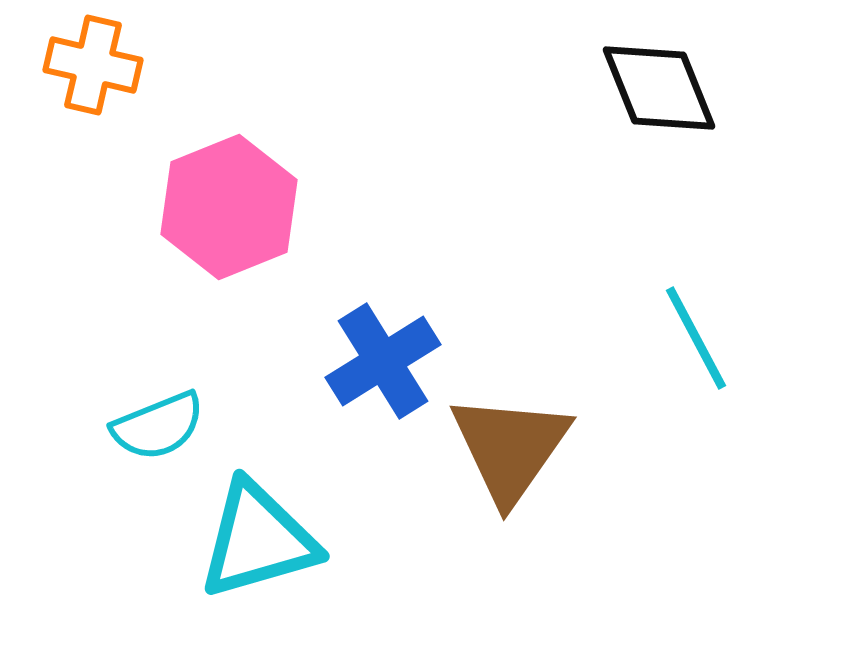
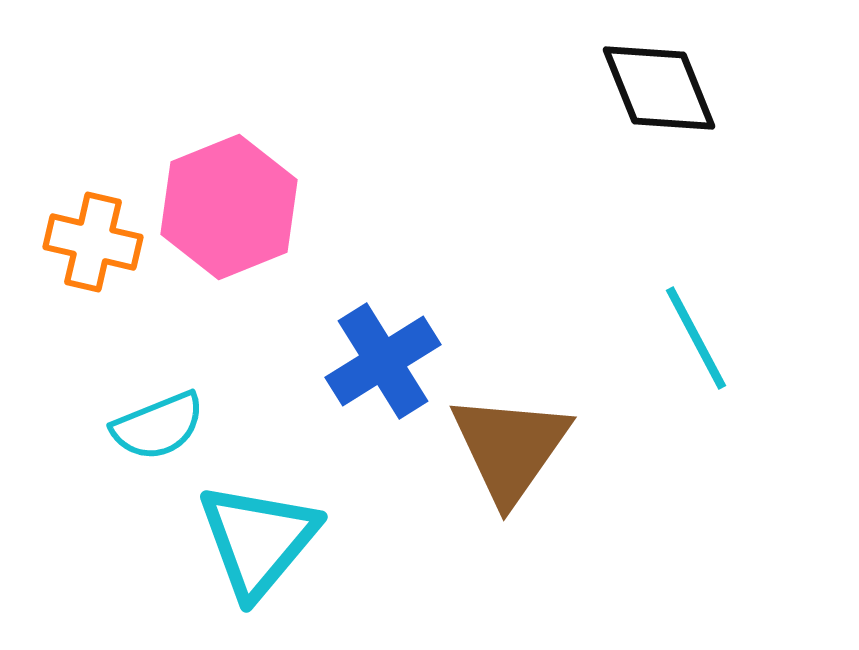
orange cross: moved 177 px down
cyan triangle: rotated 34 degrees counterclockwise
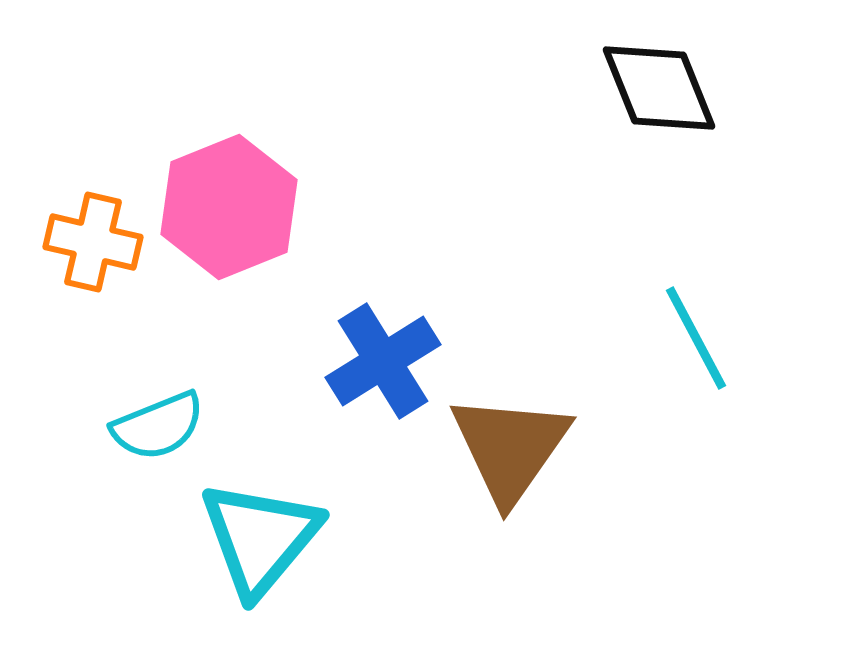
cyan triangle: moved 2 px right, 2 px up
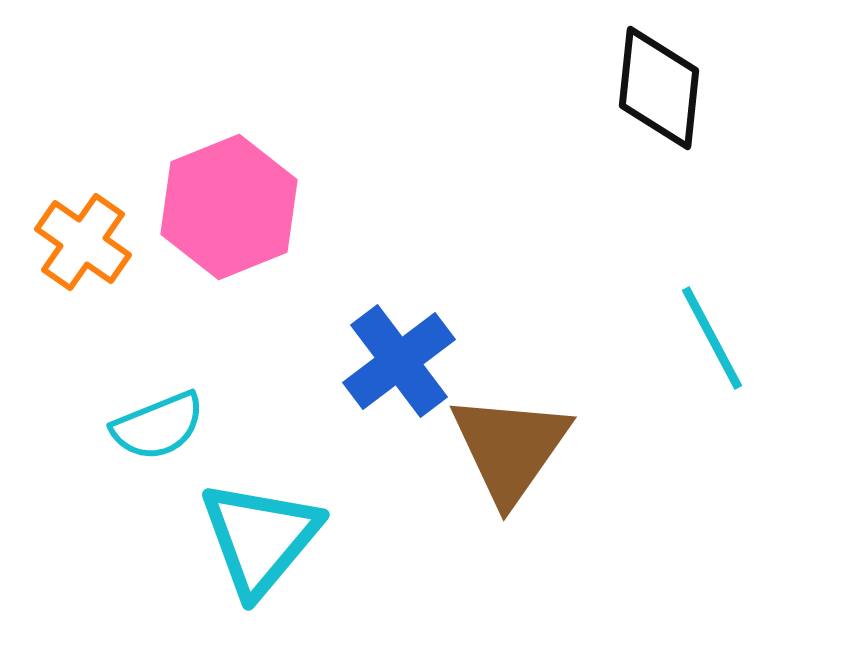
black diamond: rotated 28 degrees clockwise
orange cross: moved 10 px left; rotated 22 degrees clockwise
cyan line: moved 16 px right
blue cross: moved 16 px right; rotated 5 degrees counterclockwise
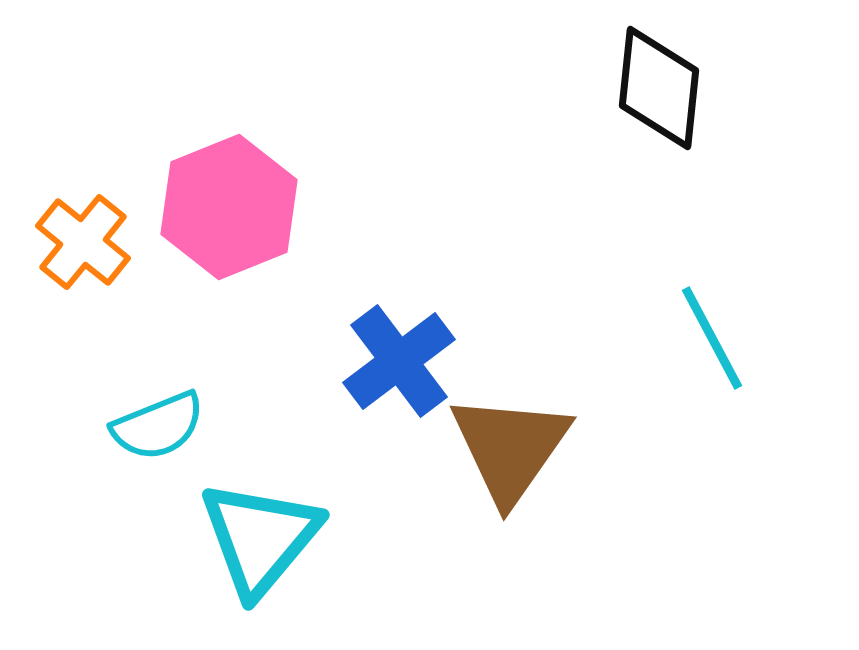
orange cross: rotated 4 degrees clockwise
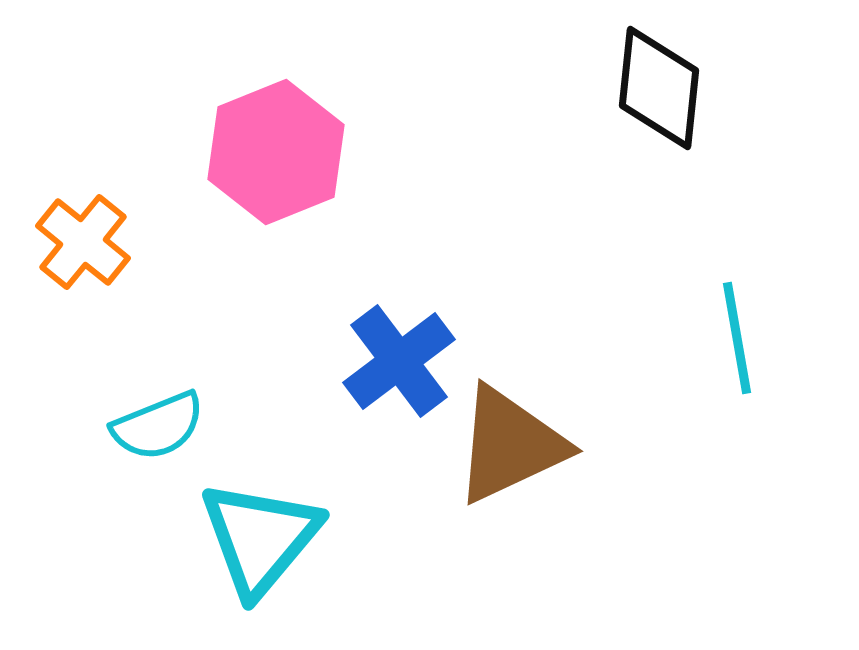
pink hexagon: moved 47 px right, 55 px up
cyan line: moved 25 px right; rotated 18 degrees clockwise
brown triangle: moved 3 px up; rotated 30 degrees clockwise
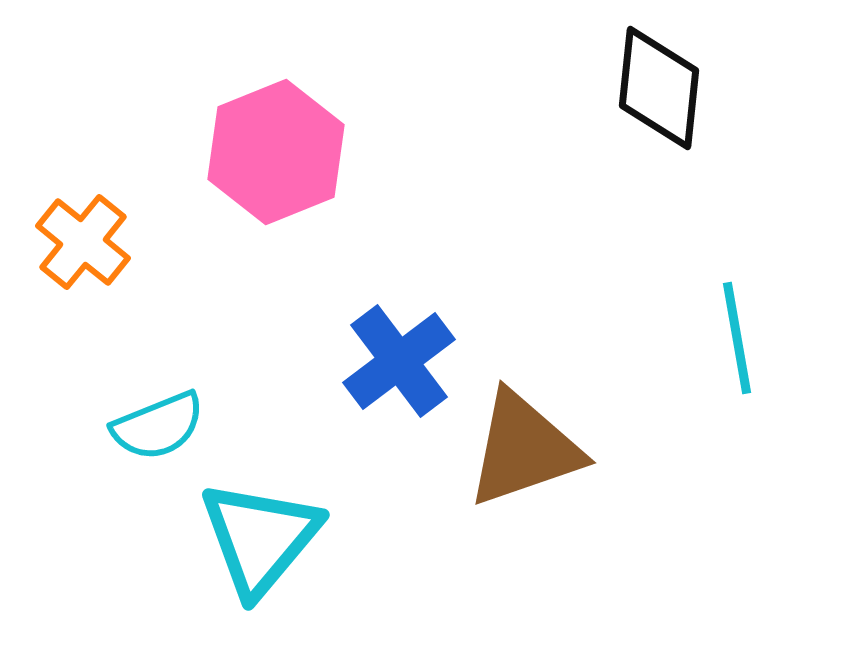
brown triangle: moved 14 px right, 4 px down; rotated 6 degrees clockwise
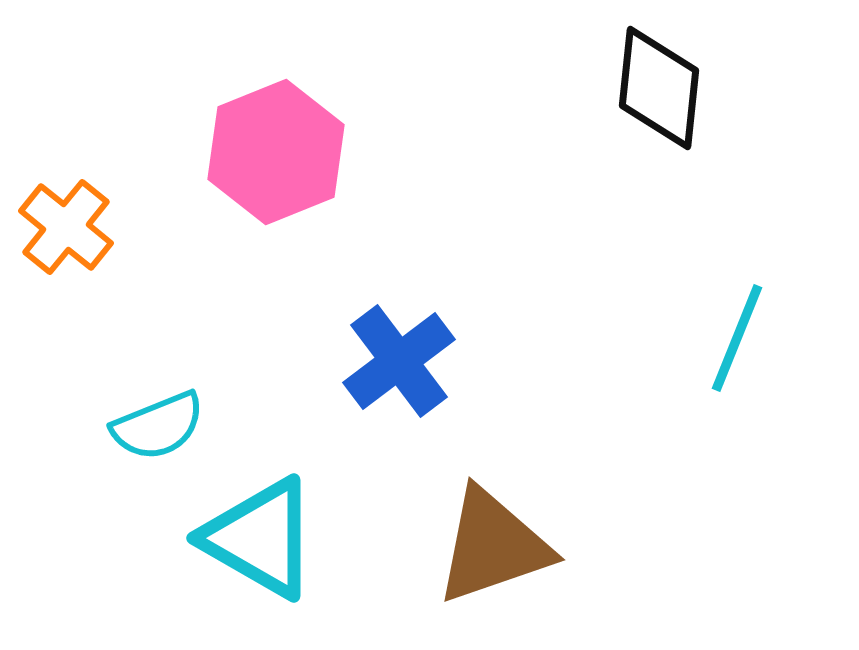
orange cross: moved 17 px left, 15 px up
cyan line: rotated 32 degrees clockwise
brown triangle: moved 31 px left, 97 px down
cyan triangle: rotated 40 degrees counterclockwise
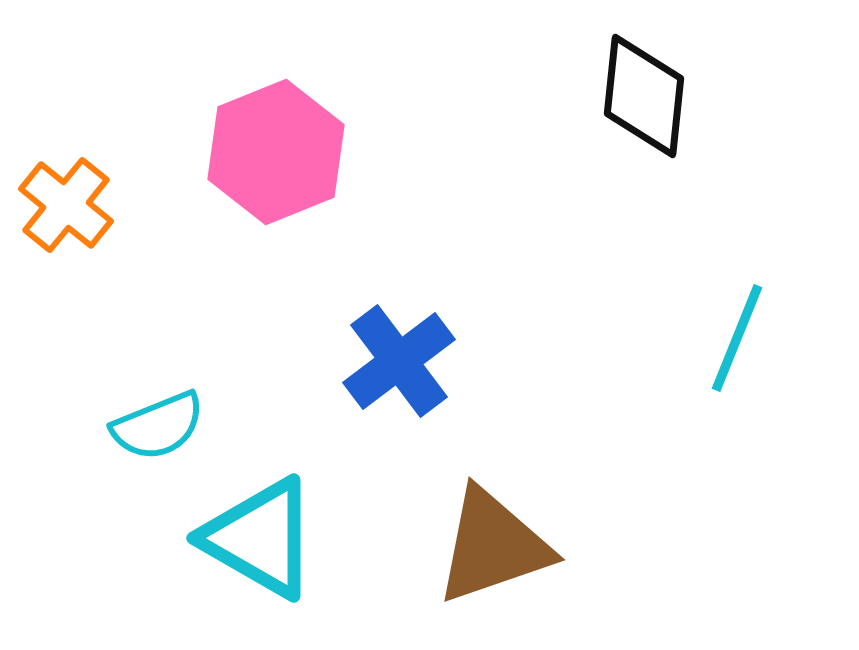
black diamond: moved 15 px left, 8 px down
orange cross: moved 22 px up
